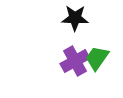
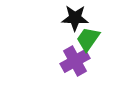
green trapezoid: moved 9 px left, 19 px up
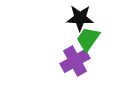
black star: moved 5 px right
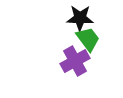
green trapezoid: rotated 108 degrees clockwise
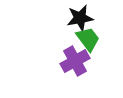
black star: rotated 12 degrees counterclockwise
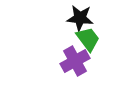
black star: rotated 16 degrees clockwise
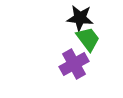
purple cross: moved 1 px left, 3 px down
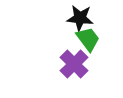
purple cross: rotated 16 degrees counterclockwise
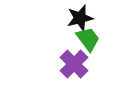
black star: rotated 20 degrees counterclockwise
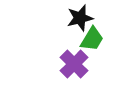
green trapezoid: moved 4 px right; rotated 68 degrees clockwise
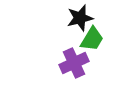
purple cross: moved 1 px up; rotated 20 degrees clockwise
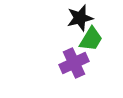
green trapezoid: moved 1 px left
